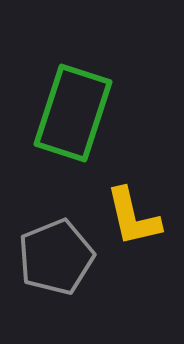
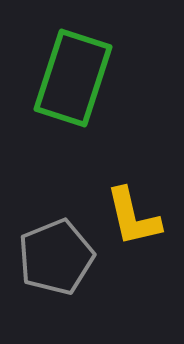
green rectangle: moved 35 px up
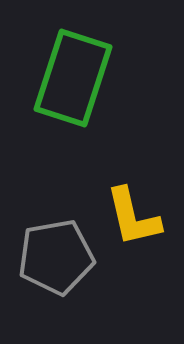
gray pentagon: rotated 12 degrees clockwise
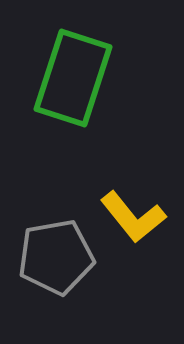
yellow L-shape: rotated 26 degrees counterclockwise
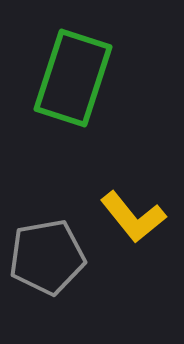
gray pentagon: moved 9 px left
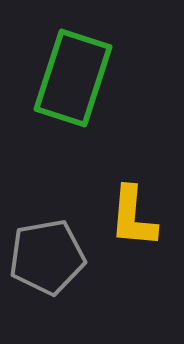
yellow L-shape: rotated 44 degrees clockwise
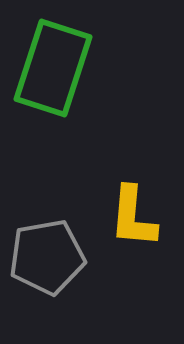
green rectangle: moved 20 px left, 10 px up
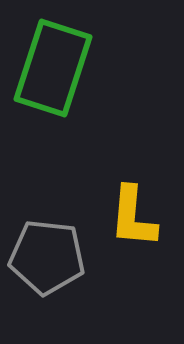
gray pentagon: rotated 16 degrees clockwise
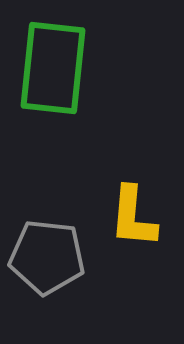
green rectangle: rotated 12 degrees counterclockwise
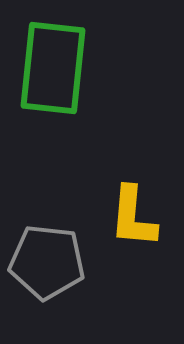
gray pentagon: moved 5 px down
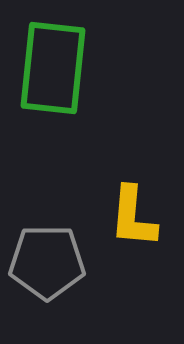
gray pentagon: rotated 6 degrees counterclockwise
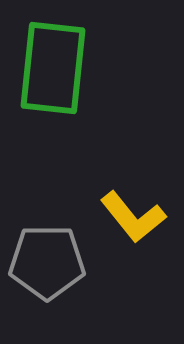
yellow L-shape: rotated 44 degrees counterclockwise
